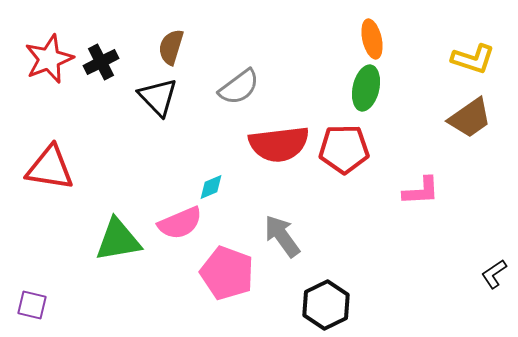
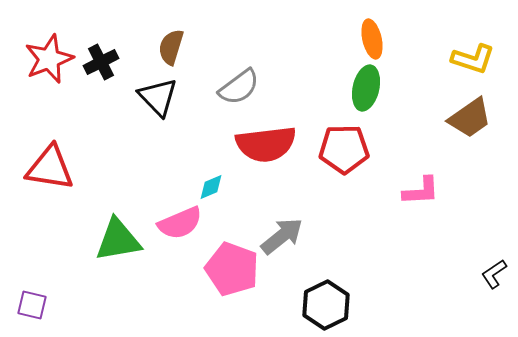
red semicircle: moved 13 px left
gray arrow: rotated 87 degrees clockwise
pink pentagon: moved 5 px right, 4 px up
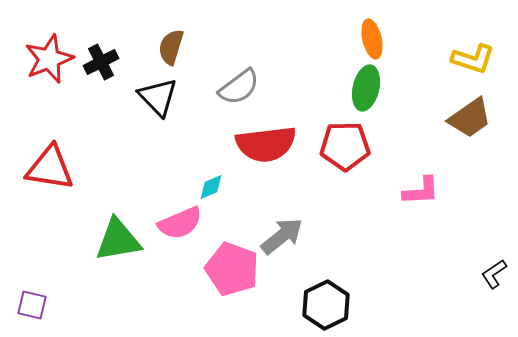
red pentagon: moved 1 px right, 3 px up
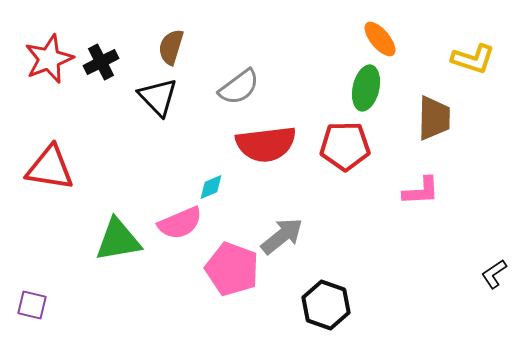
orange ellipse: moved 8 px right; rotated 27 degrees counterclockwise
brown trapezoid: moved 36 px left; rotated 54 degrees counterclockwise
black hexagon: rotated 15 degrees counterclockwise
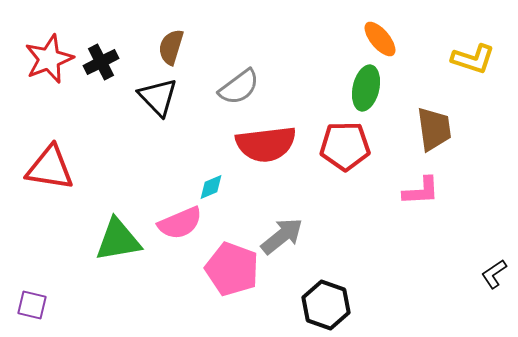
brown trapezoid: moved 11 px down; rotated 9 degrees counterclockwise
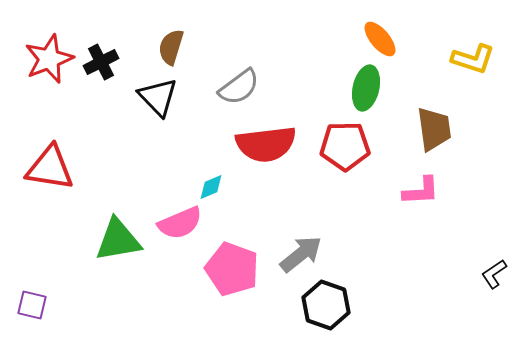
gray arrow: moved 19 px right, 18 px down
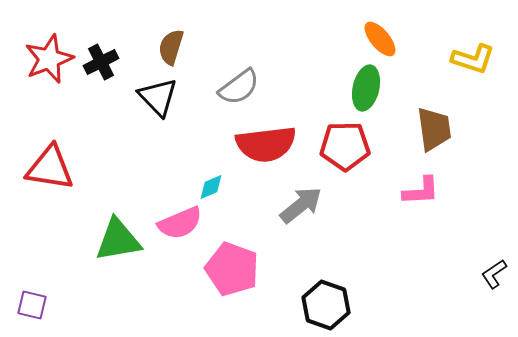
gray arrow: moved 49 px up
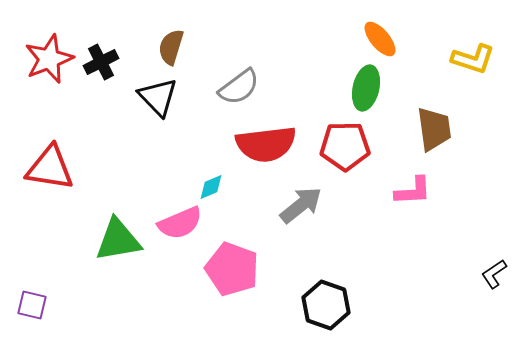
pink L-shape: moved 8 px left
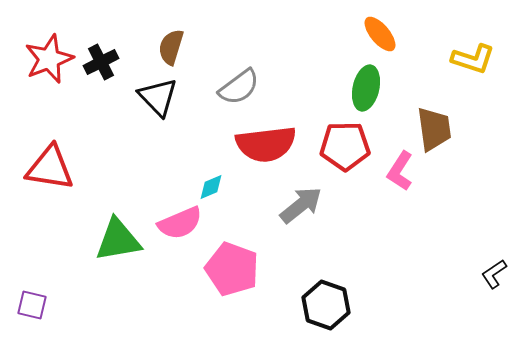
orange ellipse: moved 5 px up
pink L-shape: moved 13 px left, 20 px up; rotated 126 degrees clockwise
